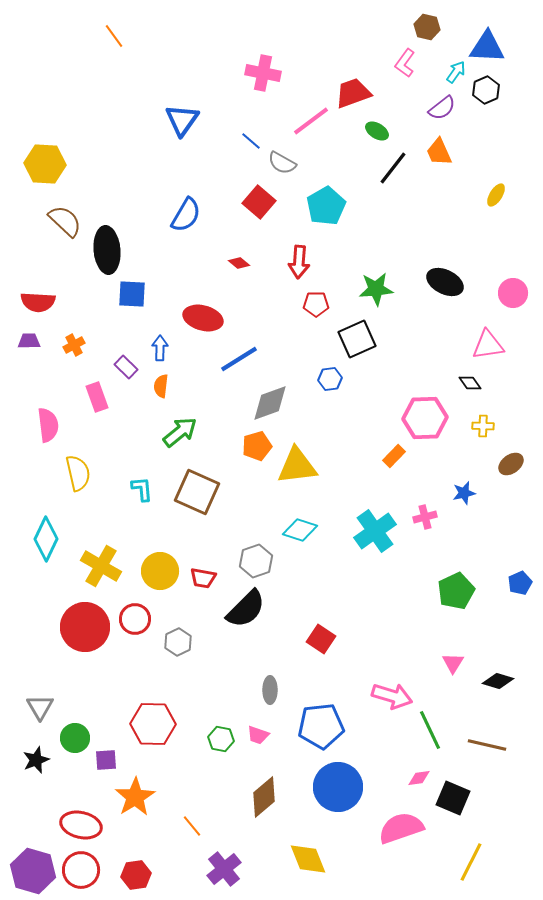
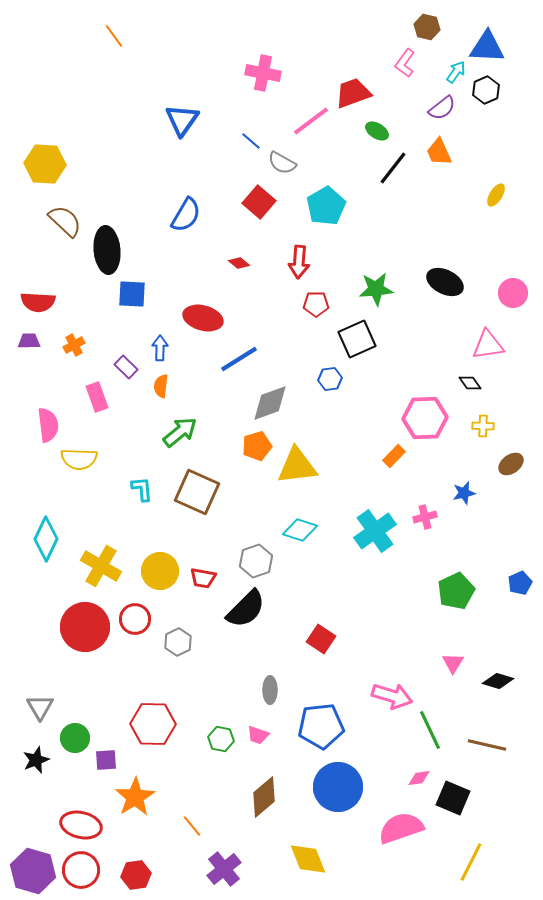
yellow semicircle at (78, 473): moved 1 px right, 14 px up; rotated 105 degrees clockwise
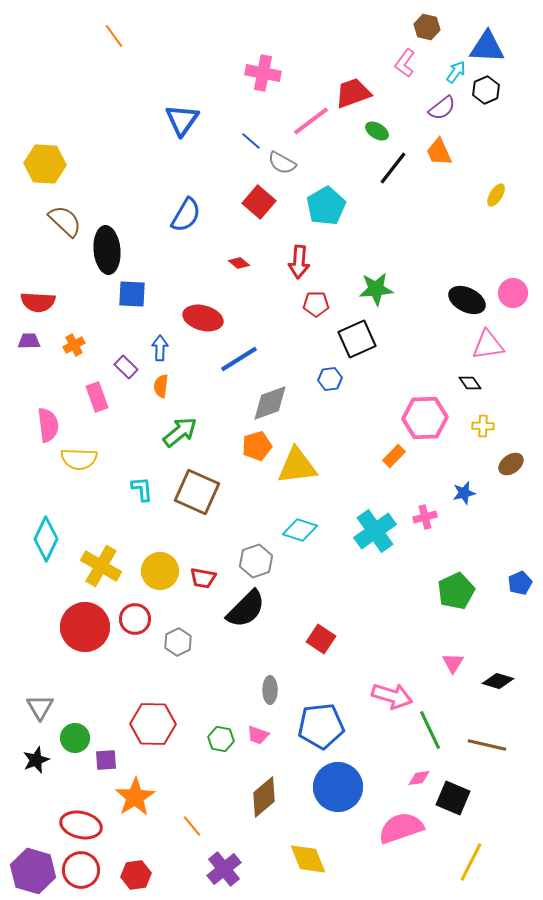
black ellipse at (445, 282): moved 22 px right, 18 px down
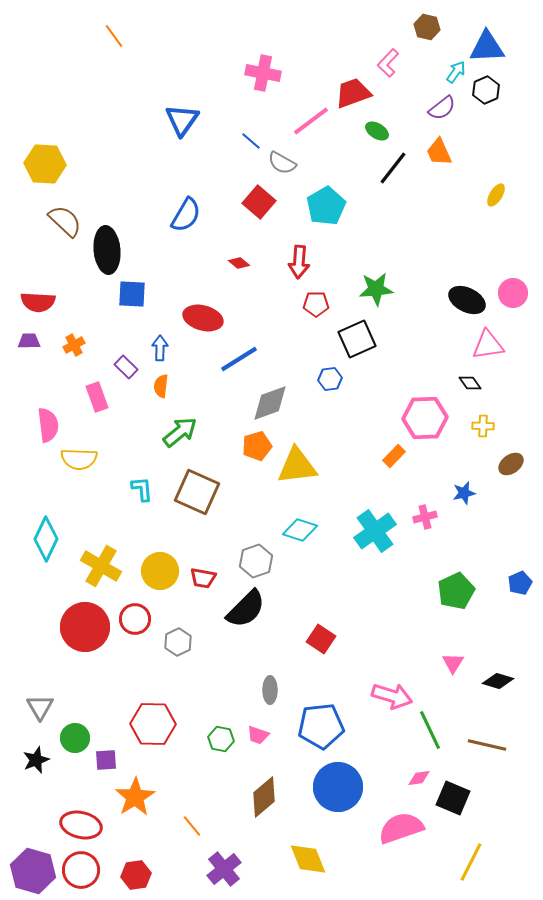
blue triangle at (487, 47): rotated 6 degrees counterclockwise
pink L-shape at (405, 63): moved 17 px left; rotated 8 degrees clockwise
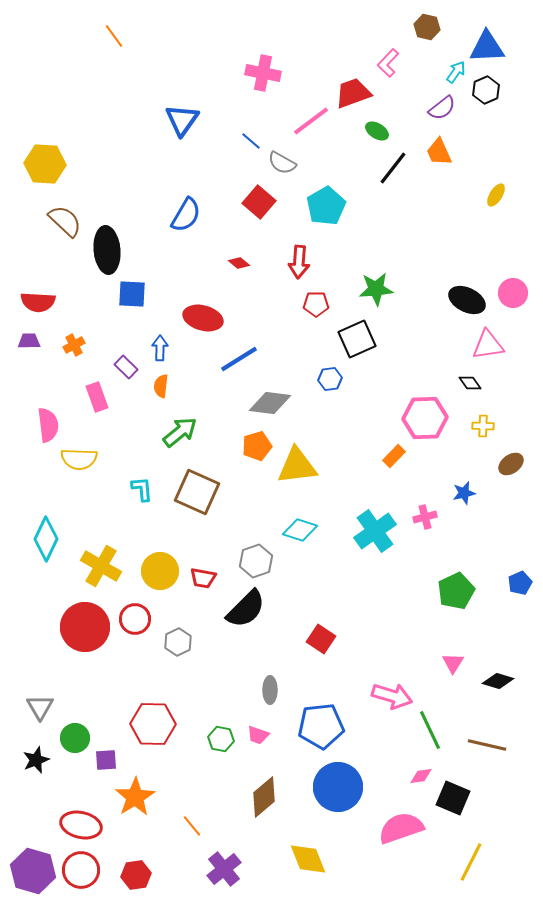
gray diamond at (270, 403): rotated 27 degrees clockwise
pink diamond at (419, 778): moved 2 px right, 2 px up
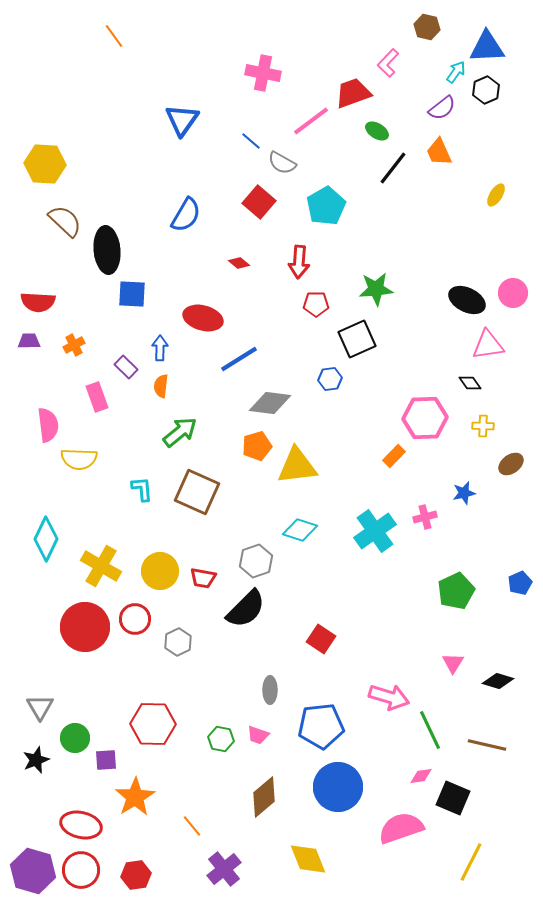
pink arrow at (392, 696): moved 3 px left, 1 px down
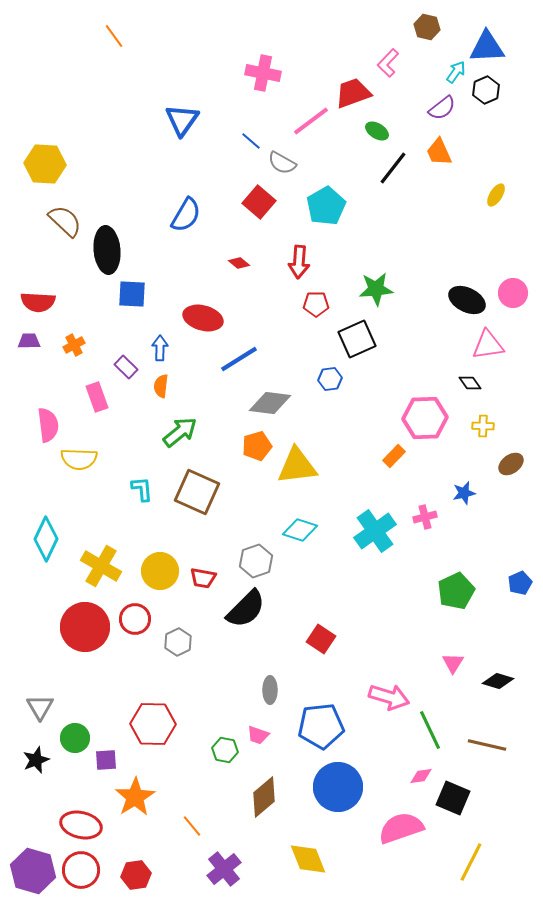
green hexagon at (221, 739): moved 4 px right, 11 px down
